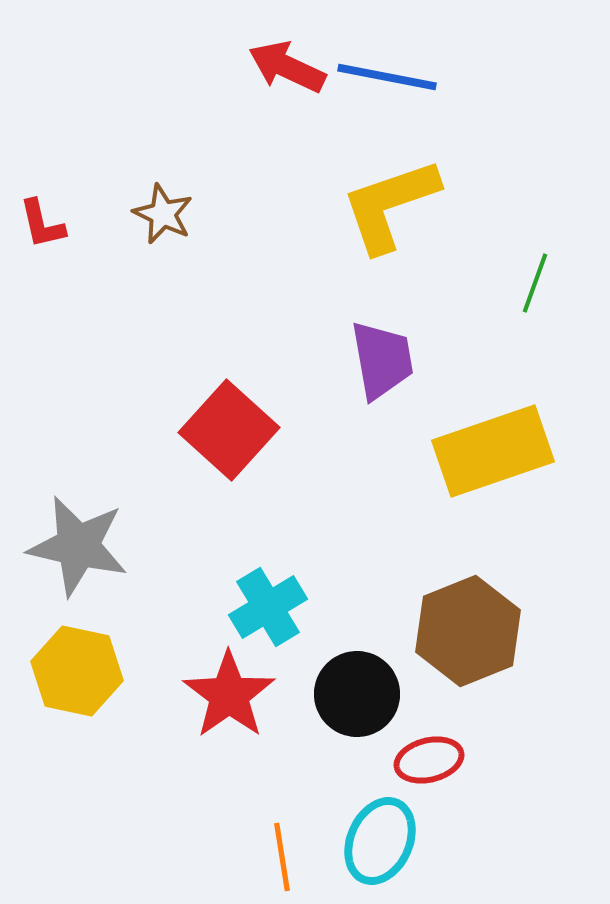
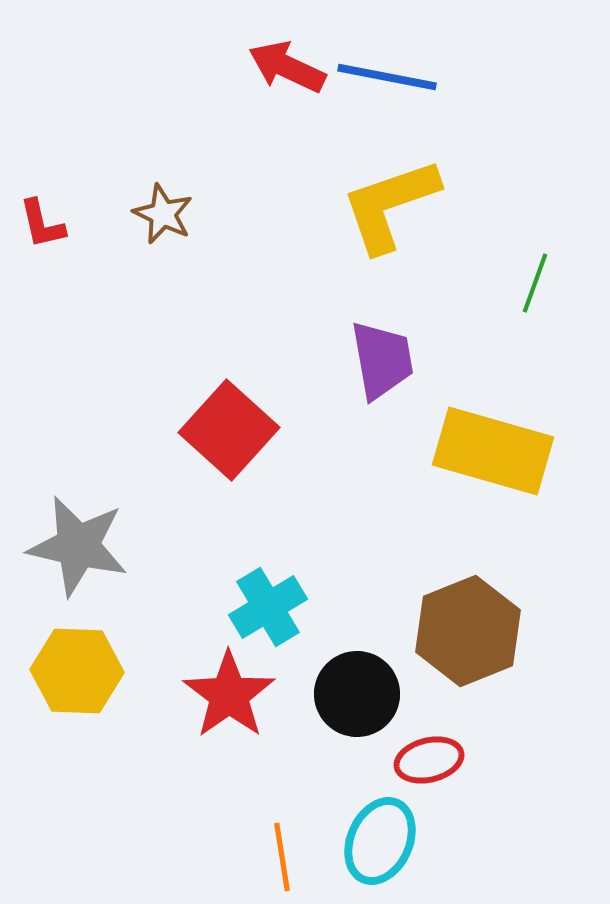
yellow rectangle: rotated 35 degrees clockwise
yellow hexagon: rotated 10 degrees counterclockwise
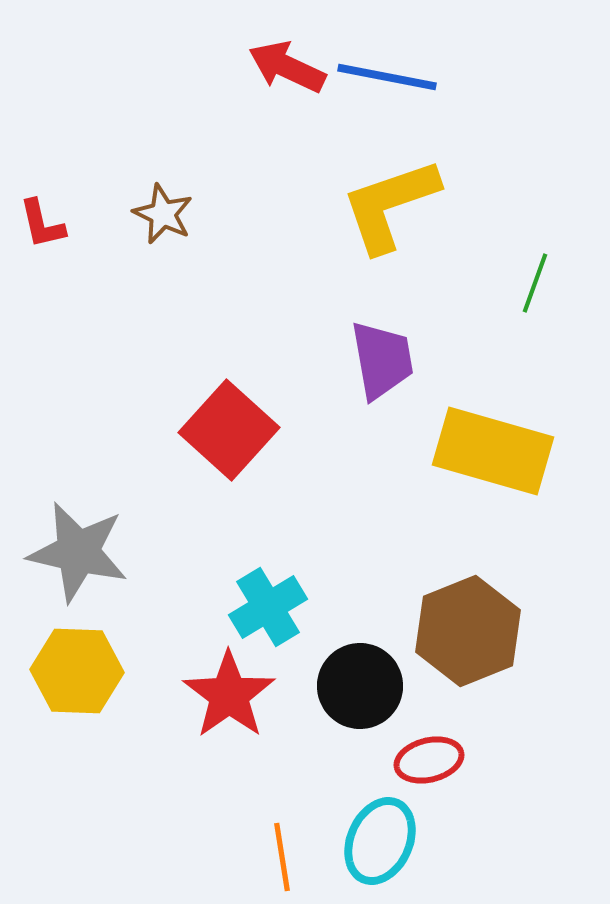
gray star: moved 6 px down
black circle: moved 3 px right, 8 px up
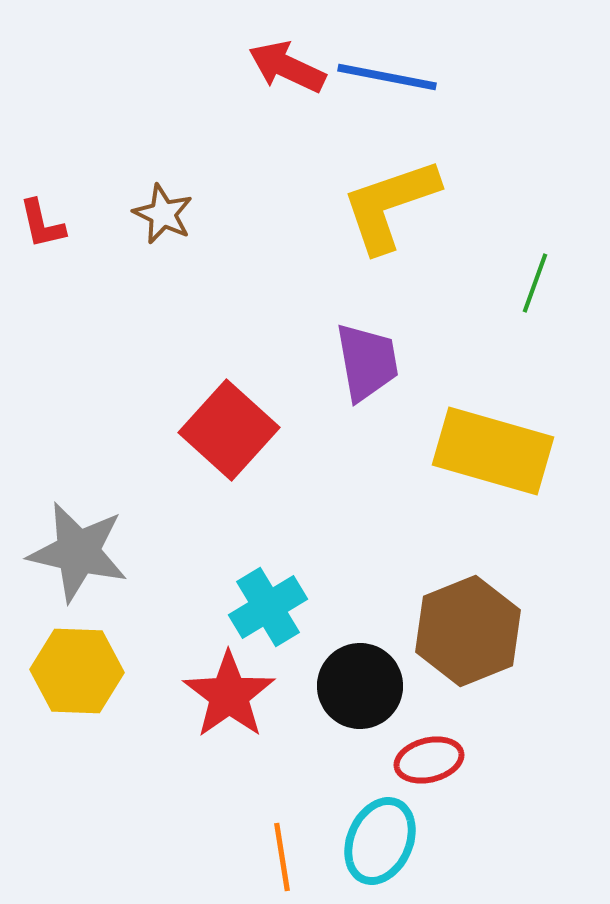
purple trapezoid: moved 15 px left, 2 px down
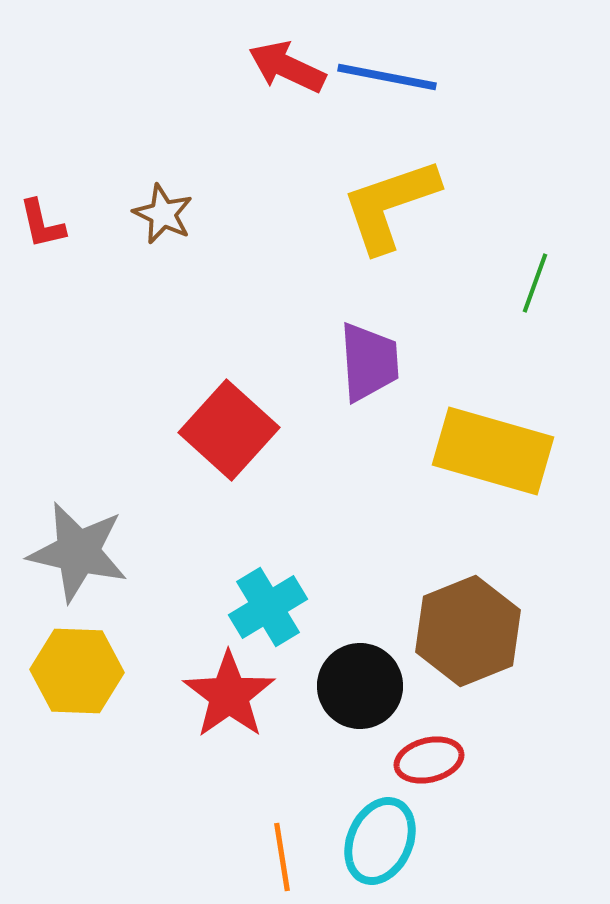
purple trapezoid: moved 2 px right; rotated 6 degrees clockwise
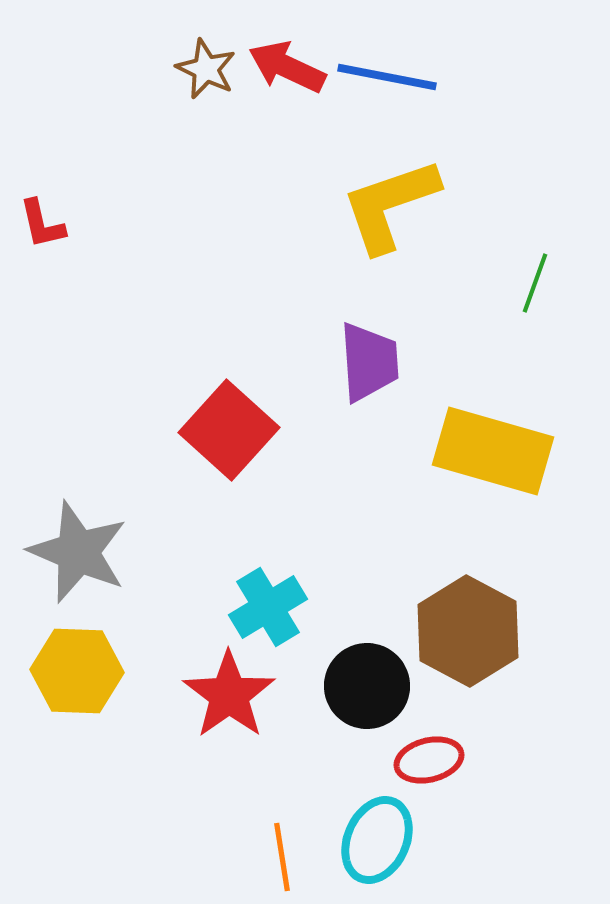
brown star: moved 43 px right, 145 px up
gray star: rotated 10 degrees clockwise
brown hexagon: rotated 10 degrees counterclockwise
black circle: moved 7 px right
cyan ellipse: moved 3 px left, 1 px up
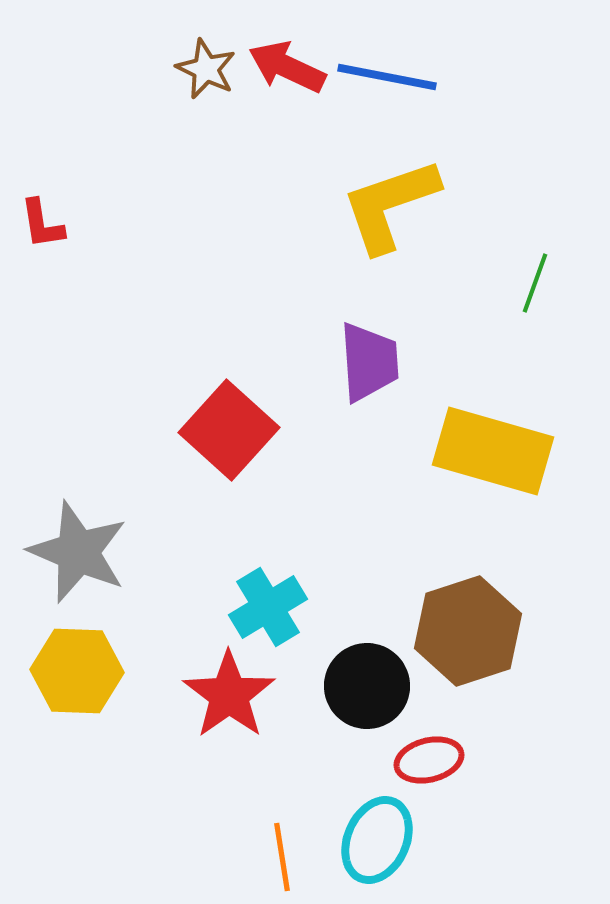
red L-shape: rotated 4 degrees clockwise
brown hexagon: rotated 14 degrees clockwise
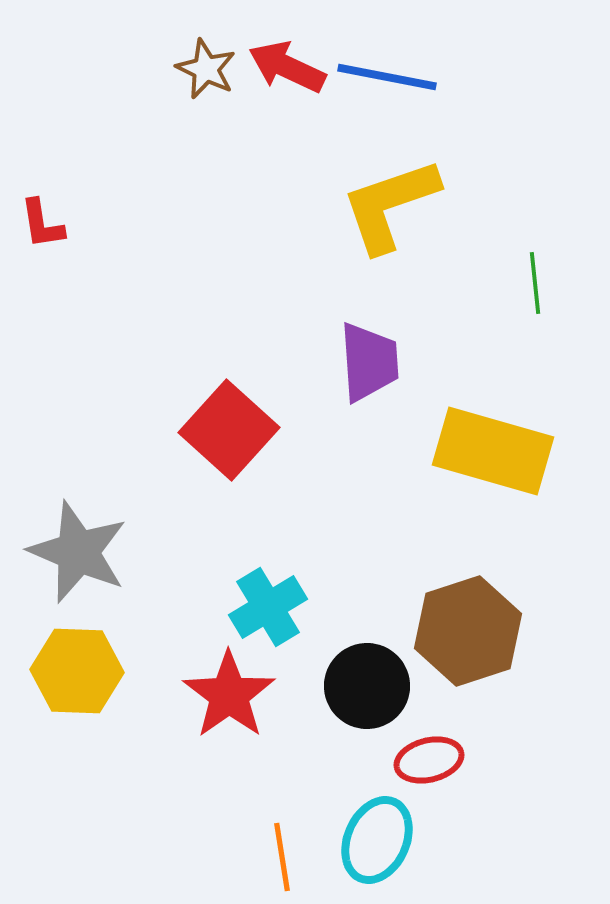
green line: rotated 26 degrees counterclockwise
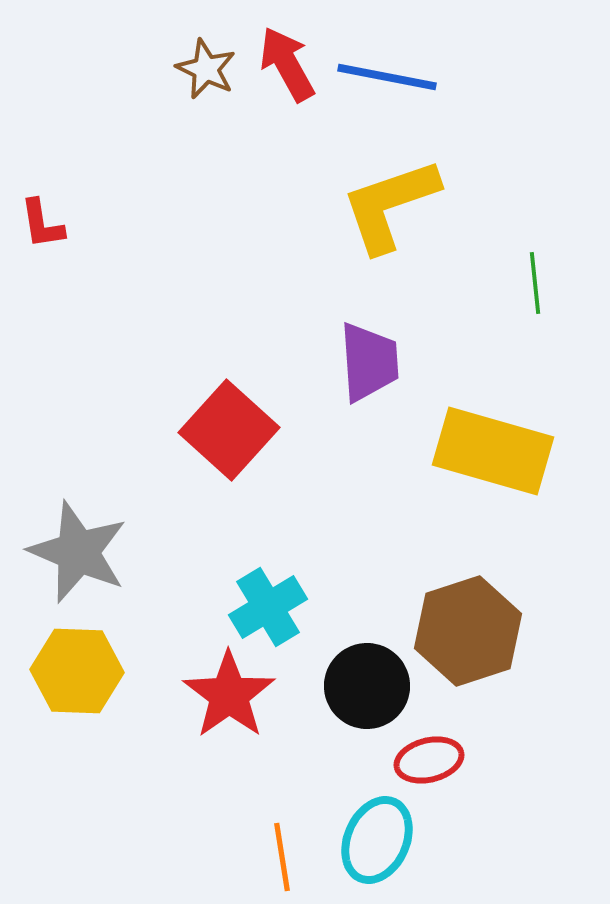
red arrow: moved 3 px up; rotated 36 degrees clockwise
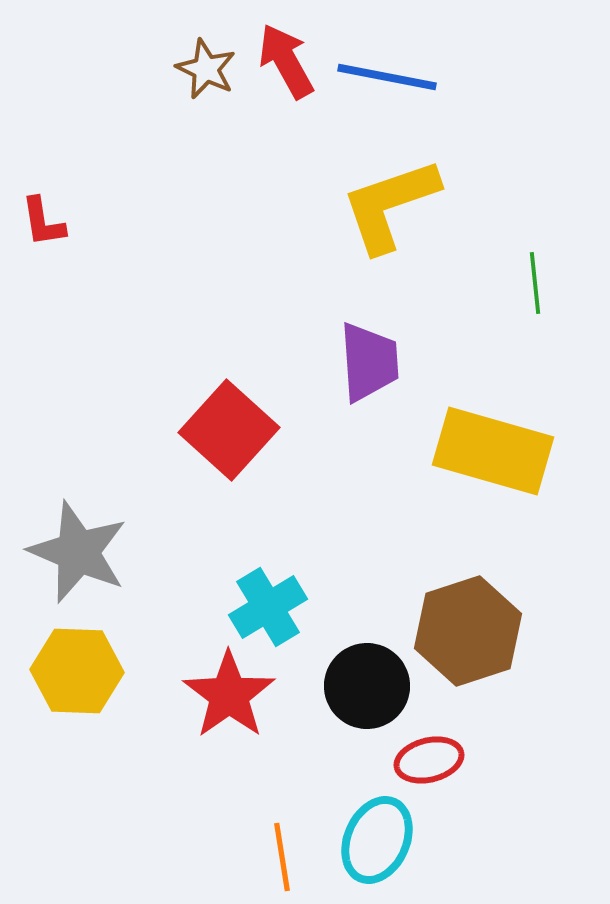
red arrow: moved 1 px left, 3 px up
red L-shape: moved 1 px right, 2 px up
